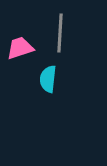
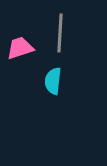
cyan semicircle: moved 5 px right, 2 px down
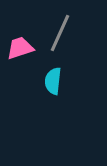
gray line: rotated 21 degrees clockwise
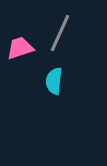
cyan semicircle: moved 1 px right
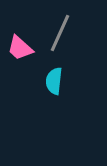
pink trapezoid: rotated 120 degrees counterclockwise
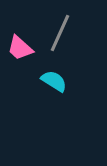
cyan semicircle: rotated 116 degrees clockwise
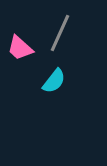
cyan semicircle: rotated 96 degrees clockwise
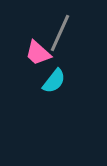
pink trapezoid: moved 18 px right, 5 px down
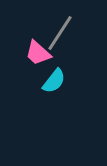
gray line: rotated 9 degrees clockwise
